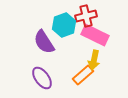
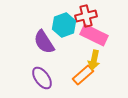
pink rectangle: moved 1 px left
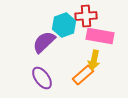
red cross: rotated 10 degrees clockwise
pink rectangle: moved 6 px right, 1 px down; rotated 16 degrees counterclockwise
purple semicircle: rotated 80 degrees clockwise
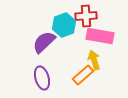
yellow arrow: rotated 150 degrees clockwise
purple ellipse: rotated 20 degrees clockwise
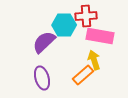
cyan hexagon: rotated 20 degrees clockwise
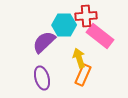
pink rectangle: rotated 28 degrees clockwise
yellow arrow: moved 15 px left, 2 px up
orange rectangle: rotated 25 degrees counterclockwise
